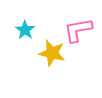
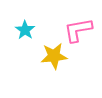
yellow star: moved 2 px right, 3 px down; rotated 20 degrees counterclockwise
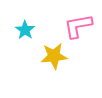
pink L-shape: moved 4 px up
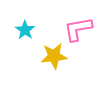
pink L-shape: moved 3 px down
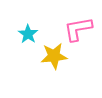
cyan star: moved 3 px right, 4 px down
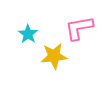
pink L-shape: moved 1 px right, 1 px up
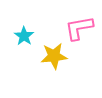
cyan star: moved 4 px left, 2 px down
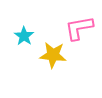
yellow star: moved 1 px left, 1 px up; rotated 12 degrees clockwise
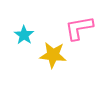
cyan star: moved 1 px up
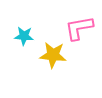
cyan star: moved 1 px down; rotated 30 degrees counterclockwise
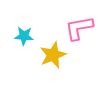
yellow star: rotated 28 degrees counterclockwise
